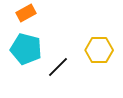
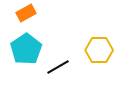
cyan pentagon: rotated 24 degrees clockwise
black line: rotated 15 degrees clockwise
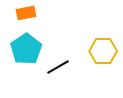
orange rectangle: rotated 18 degrees clockwise
yellow hexagon: moved 4 px right, 1 px down
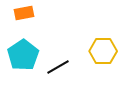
orange rectangle: moved 2 px left
cyan pentagon: moved 3 px left, 6 px down
